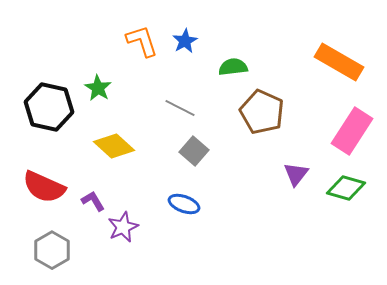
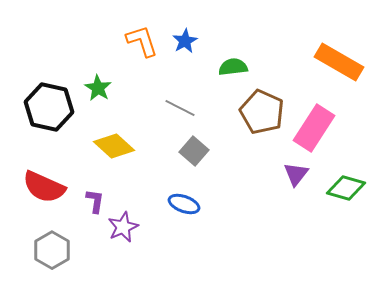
pink rectangle: moved 38 px left, 3 px up
purple L-shape: moved 2 px right; rotated 40 degrees clockwise
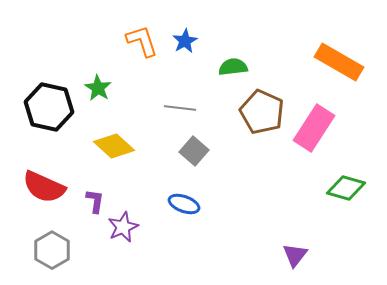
gray line: rotated 20 degrees counterclockwise
purple triangle: moved 1 px left, 81 px down
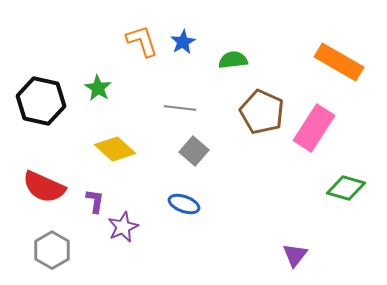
blue star: moved 2 px left, 1 px down
green semicircle: moved 7 px up
black hexagon: moved 8 px left, 6 px up
yellow diamond: moved 1 px right, 3 px down
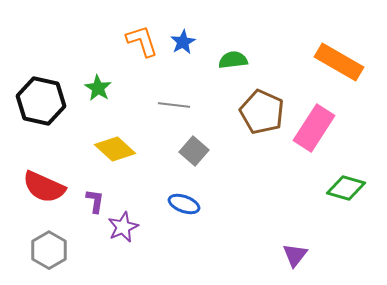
gray line: moved 6 px left, 3 px up
gray hexagon: moved 3 px left
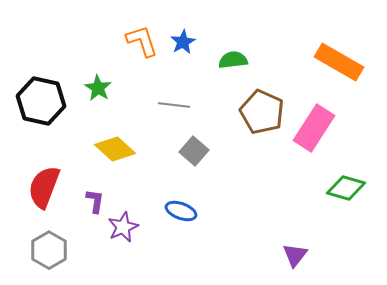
red semicircle: rotated 87 degrees clockwise
blue ellipse: moved 3 px left, 7 px down
